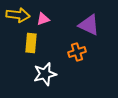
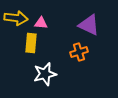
yellow arrow: moved 2 px left, 3 px down
pink triangle: moved 2 px left, 4 px down; rotated 24 degrees clockwise
orange cross: moved 2 px right
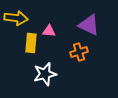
pink triangle: moved 8 px right, 8 px down
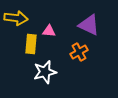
yellow rectangle: moved 1 px down
orange cross: rotated 12 degrees counterclockwise
white star: moved 2 px up
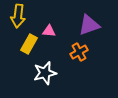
yellow arrow: moved 2 px right, 2 px up; rotated 90 degrees clockwise
purple triangle: rotated 45 degrees counterclockwise
yellow rectangle: moved 2 px left; rotated 24 degrees clockwise
white star: moved 1 px down
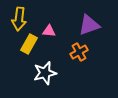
yellow arrow: moved 1 px right, 3 px down
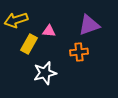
yellow arrow: moved 3 px left, 1 px down; rotated 65 degrees clockwise
orange cross: rotated 24 degrees clockwise
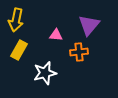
yellow arrow: rotated 60 degrees counterclockwise
purple triangle: rotated 30 degrees counterclockwise
pink triangle: moved 7 px right, 4 px down
yellow rectangle: moved 10 px left, 6 px down
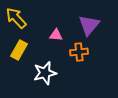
yellow arrow: moved 2 px up; rotated 125 degrees clockwise
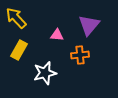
pink triangle: moved 1 px right
orange cross: moved 1 px right, 3 px down
